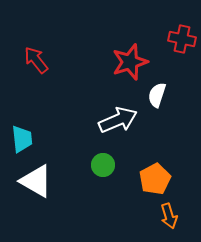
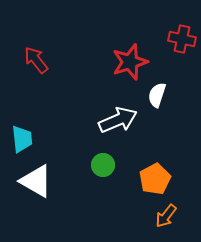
orange arrow: moved 3 px left; rotated 55 degrees clockwise
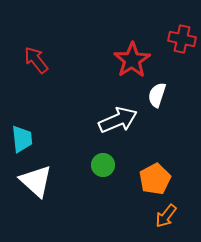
red star: moved 2 px right, 2 px up; rotated 15 degrees counterclockwise
white triangle: rotated 12 degrees clockwise
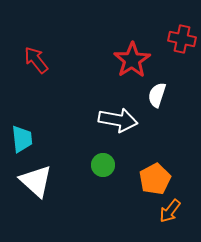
white arrow: rotated 33 degrees clockwise
orange arrow: moved 4 px right, 5 px up
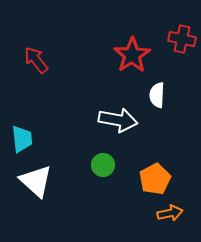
red star: moved 5 px up
white semicircle: rotated 15 degrees counterclockwise
orange arrow: moved 2 px down; rotated 140 degrees counterclockwise
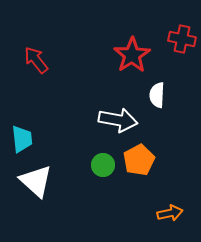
orange pentagon: moved 16 px left, 19 px up
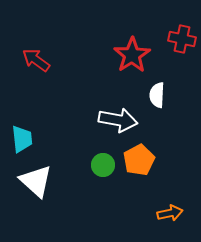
red arrow: rotated 16 degrees counterclockwise
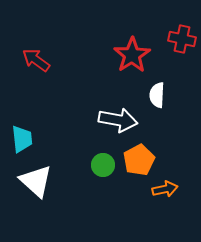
orange arrow: moved 5 px left, 24 px up
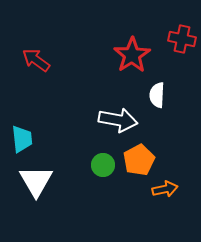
white triangle: rotated 18 degrees clockwise
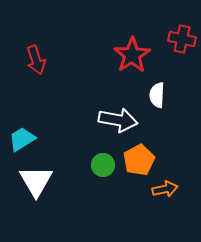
red arrow: rotated 144 degrees counterclockwise
cyan trapezoid: rotated 116 degrees counterclockwise
